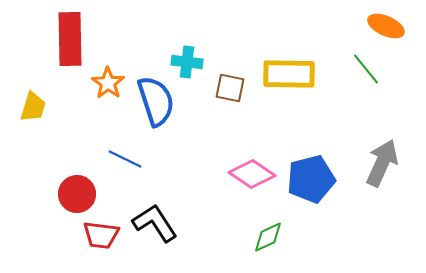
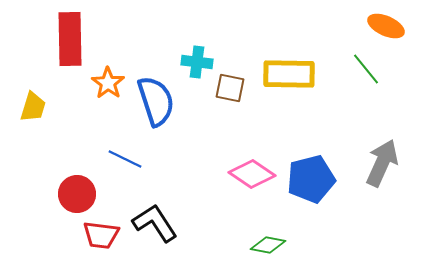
cyan cross: moved 10 px right
green diamond: moved 8 px down; rotated 36 degrees clockwise
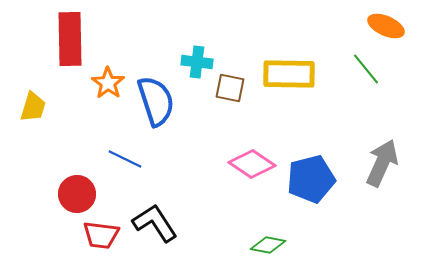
pink diamond: moved 10 px up
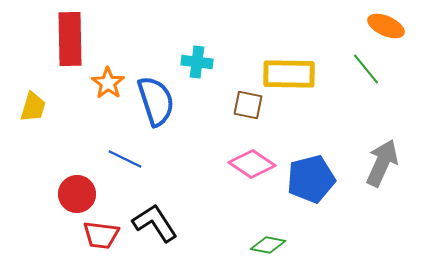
brown square: moved 18 px right, 17 px down
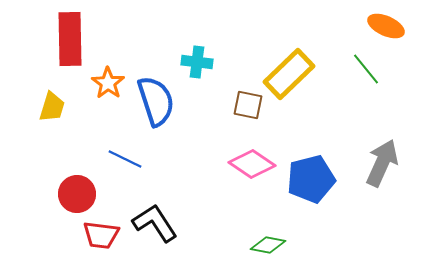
yellow rectangle: rotated 45 degrees counterclockwise
yellow trapezoid: moved 19 px right
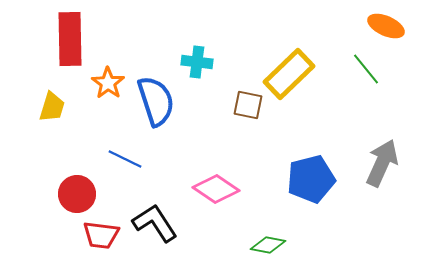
pink diamond: moved 36 px left, 25 px down
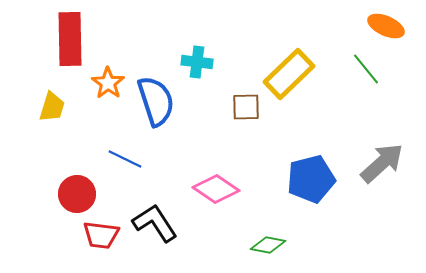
brown square: moved 2 px left, 2 px down; rotated 12 degrees counterclockwise
gray arrow: rotated 24 degrees clockwise
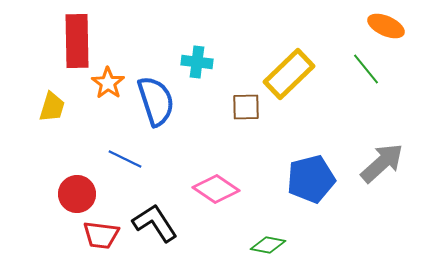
red rectangle: moved 7 px right, 2 px down
